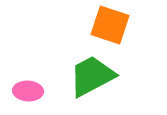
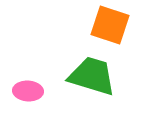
green trapezoid: rotated 45 degrees clockwise
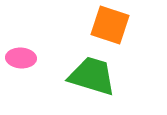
pink ellipse: moved 7 px left, 33 px up
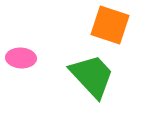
green trapezoid: rotated 30 degrees clockwise
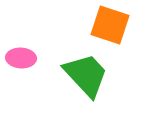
green trapezoid: moved 6 px left, 1 px up
